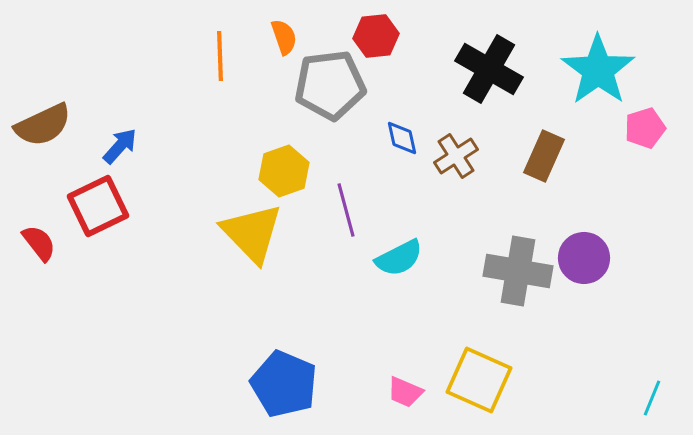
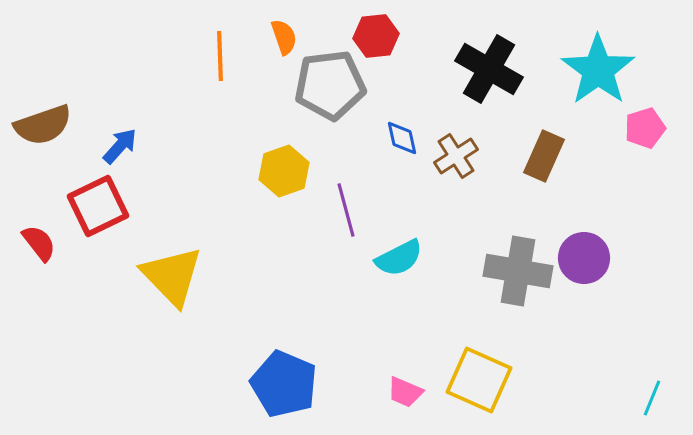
brown semicircle: rotated 6 degrees clockwise
yellow triangle: moved 80 px left, 43 px down
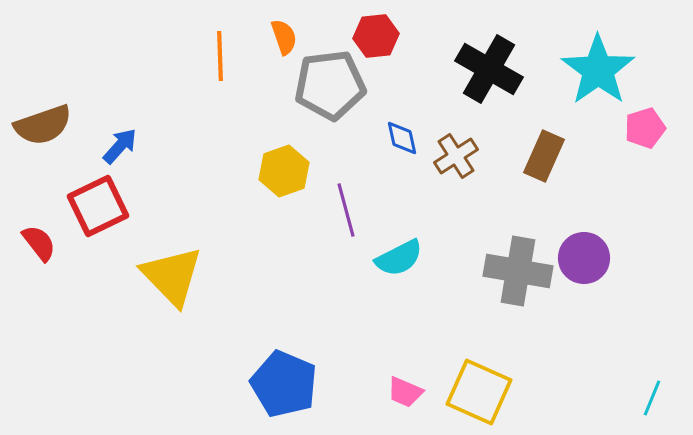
yellow square: moved 12 px down
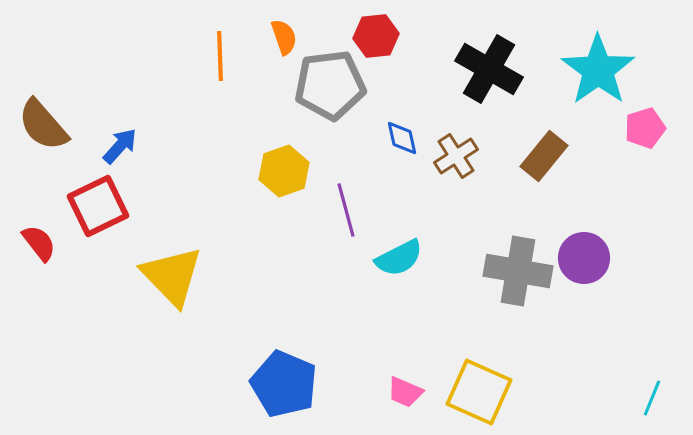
brown semicircle: rotated 68 degrees clockwise
brown rectangle: rotated 15 degrees clockwise
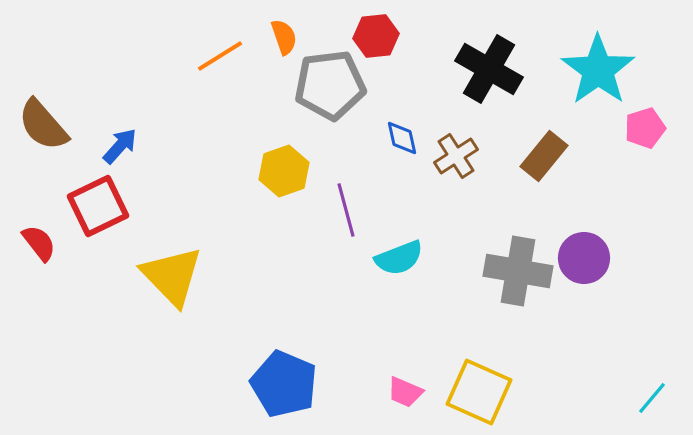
orange line: rotated 60 degrees clockwise
cyan semicircle: rotated 6 degrees clockwise
cyan line: rotated 18 degrees clockwise
